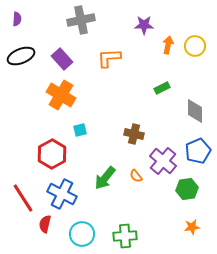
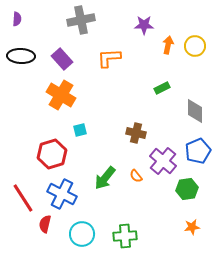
black ellipse: rotated 24 degrees clockwise
brown cross: moved 2 px right, 1 px up
red hexagon: rotated 12 degrees clockwise
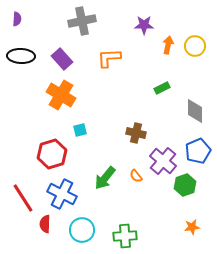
gray cross: moved 1 px right, 1 px down
green hexagon: moved 2 px left, 4 px up; rotated 10 degrees counterclockwise
red semicircle: rotated 12 degrees counterclockwise
cyan circle: moved 4 px up
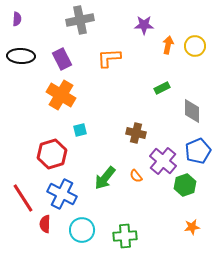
gray cross: moved 2 px left, 1 px up
purple rectangle: rotated 15 degrees clockwise
gray diamond: moved 3 px left
